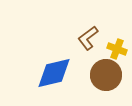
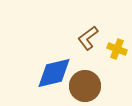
brown circle: moved 21 px left, 11 px down
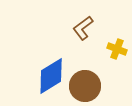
brown L-shape: moved 5 px left, 10 px up
blue diamond: moved 3 px left, 3 px down; rotated 18 degrees counterclockwise
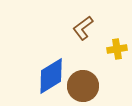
yellow cross: rotated 30 degrees counterclockwise
brown circle: moved 2 px left
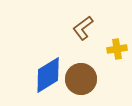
blue diamond: moved 3 px left, 1 px up
brown circle: moved 2 px left, 7 px up
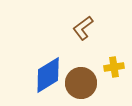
yellow cross: moved 3 px left, 18 px down
brown circle: moved 4 px down
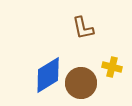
brown L-shape: rotated 65 degrees counterclockwise
yellow cross: moved 2 px left; rotated 24 degrees clockwise
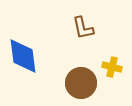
blue diamond: moved 25 px left, 19 px up; rotated 66 degrees counterclockwise
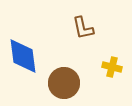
brown circle: moved 17 px left
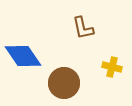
blue diamond: rotated 27 degrees counterclockwise
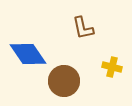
blue diamond: moved 5 px right, 2 px up
brown circle: moved 2 px up
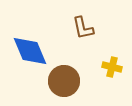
blue diamond: moved 2 px right, 3 px up; rotated 12 degrees clockwise
